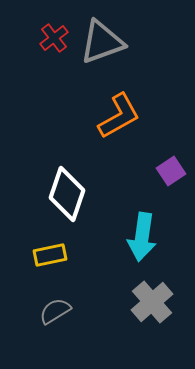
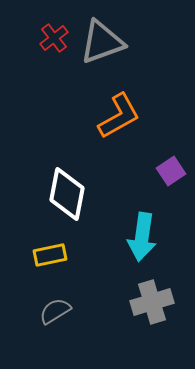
white diamond: rotated 8 degrees counterclockwise
gray cross: rotated 24 degrees clockwise
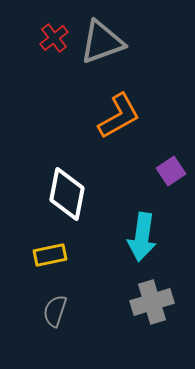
gray semicircle: rotated 40 degrees counterclockwise
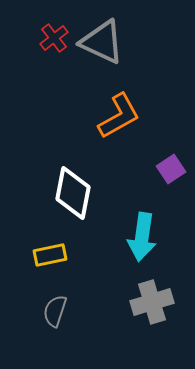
gray triangle: rotated 45 degrees clockwise
purple square: moved 2 px up
white diamond: moved 6 px right, 1 px up
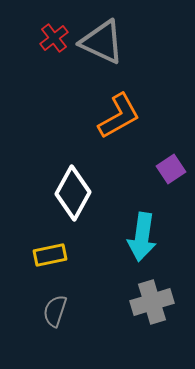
white diamond: rotated 18 degrees clockwise
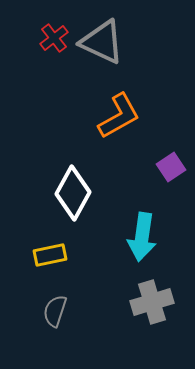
purple square: moved 2 px up
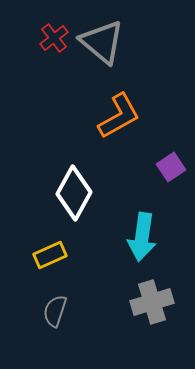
gray triangle: rotated 15 degrees clockwise
white diamond: moved 1 px right
yellow rectangle: rotated 12 degrees counterclockwise
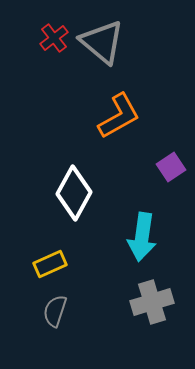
yellow rectangle: moved 9 px down
